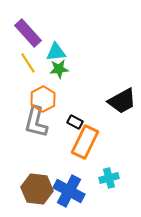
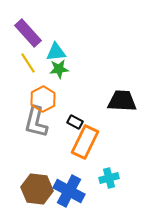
black trapezoid: rotated 148 degrees counterclockwise
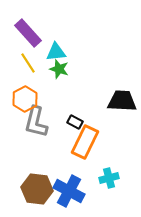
green star: rotated 24 degrees clockwise
orange hexagon: moved 18 px left
